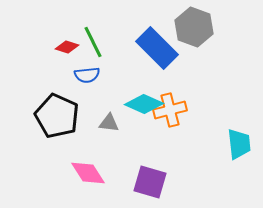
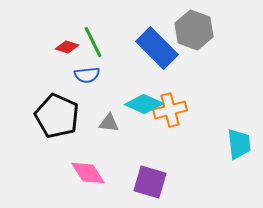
gray hexagon: moved 3 px down
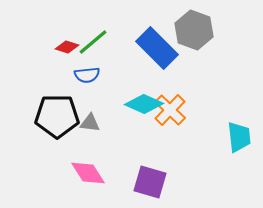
green line: rotated 76 degrees clockwise
orange cross: rotated 32 degrees counterclockwise
black pentagon: rotated 24 degrees counterclockwise
gray triangle: moved 19 px left
cyan trapezoid: moved 7 px up
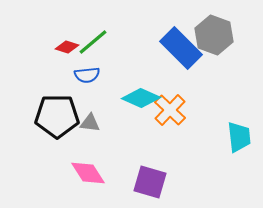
gray hexagon: moved 20 px right, 5 px down
blue rectangle: moved 24 px right
cyan diamond: moved 3 px left, 6 px up
